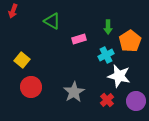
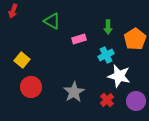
orange pentagon: moved 5 px right, 2 px up
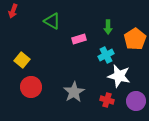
red cross: rotated 32 degrees counterclockwise
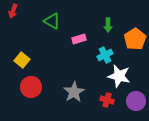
green arrow: moved 2 px up
cyan cross: moved 1 px left
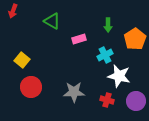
gray star: rotated 30 degrees clockwise
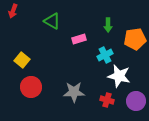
orange pentagon: rotated 25 degrees clockwise
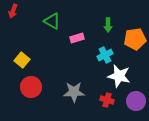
pink rectangle: moved 2 px left, 1 px up
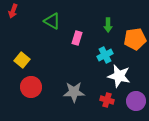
pink rectangle: rotated 56 degrees counterclockwise
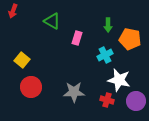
orange pentagon: moved 5 px left; rotated 20 degrees clockwise
white star: moved 4 px down
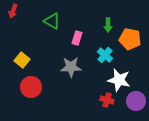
cyan cross: rotated 21 degrees counterclockwise
gray star: moved 3 px left, 25 px up
